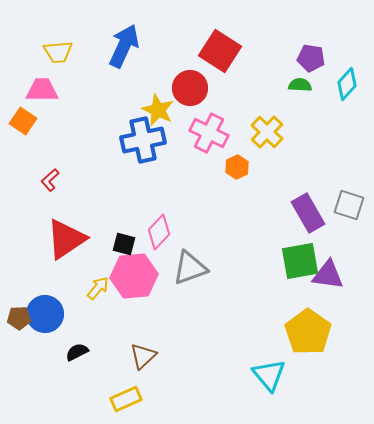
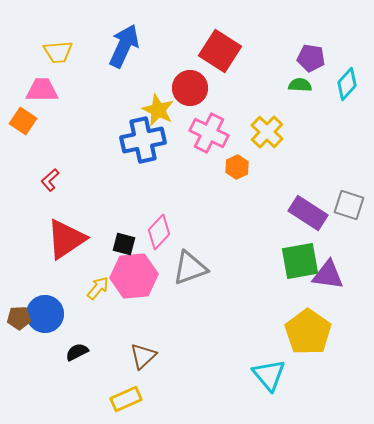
purple rectangle: rotated 27 degrees counterclockwise
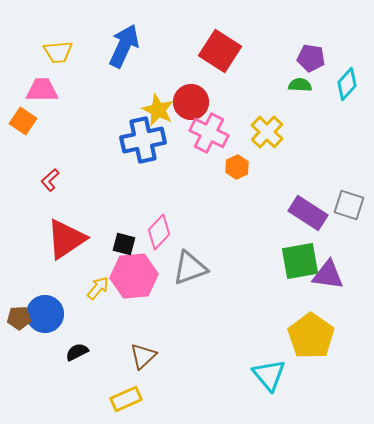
red circle: moved 1 px right, 14 px down
yellow pentagon: moved 3 px right, 4 px down
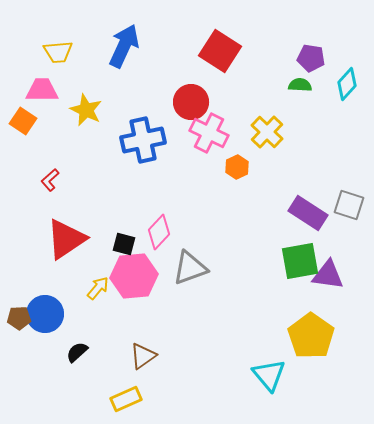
yellow star: moved 72 px left
black semicircle: rotated 15 degrees counterclockwise
brown triangle: rotated 8 degrees clockwise
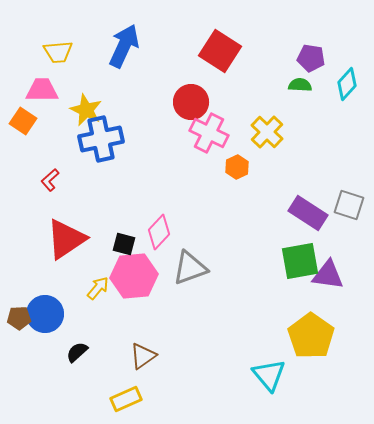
blue cross: moved 42 px left, 1 px up
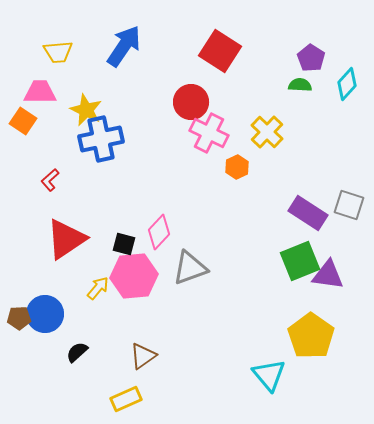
blue arrow: rotated 9 degrees clockwise
purple pentagon: rotated 24 degrees clockwise
pink trapezoid: moved 2 px left, 2 px down
green square: rotated 12 degrees counterclockwise
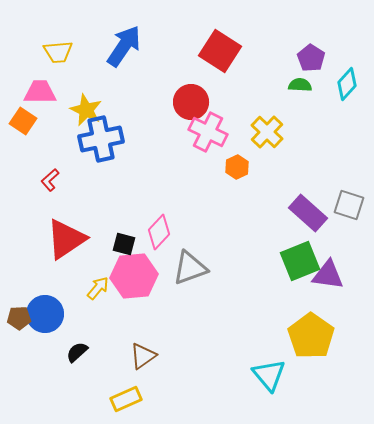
pink cross: moved 1 px left, 1 px up
purple rectangle: rotated 9 degrees clockwise
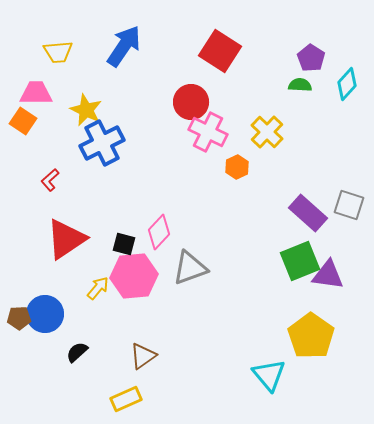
pink trapezoid: moved 4 px left, 1 px down
blue cross: moved 1 px right, 4 px down; rotated 15 degrees counterclockwise
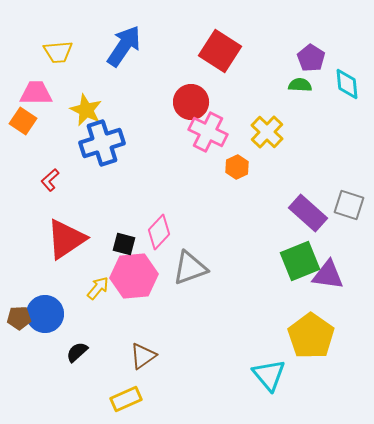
cyan diamond: rotated 48 degrees counterclockwise
blue cross: rotated 9 degrees clockwise
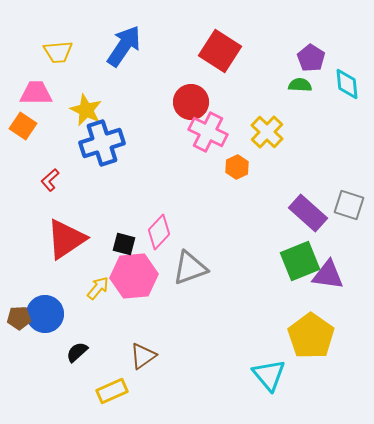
orange square: moved 5 px down
yellow rectangle: moved 14 px left, 8 px up
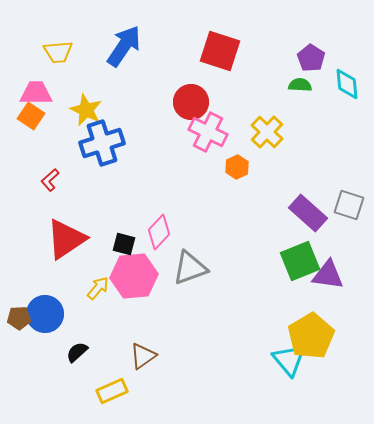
red square: rotated 15 degrees counterclockwise
orange square: moved 8 px right, 10 px up
yellow pentagon: rotated 6 degrees clockwise
cyan triangle: moved 20 px right, 15 px up
